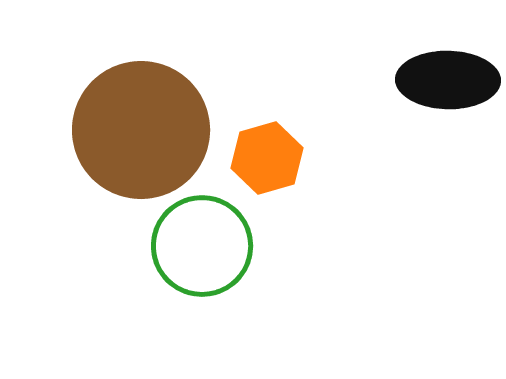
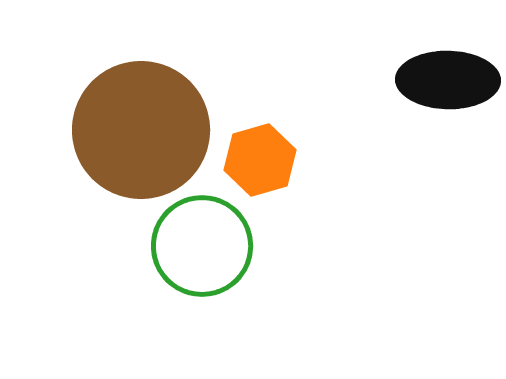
orange hexagon: moved 7 px left, 2 px down
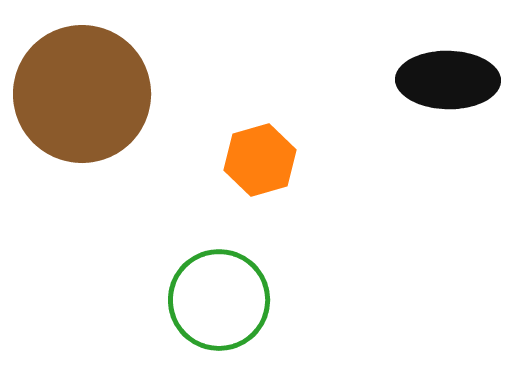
brown circle: moved 59 px left, 36 px up
green circle: moved 17 px right, 54 px down
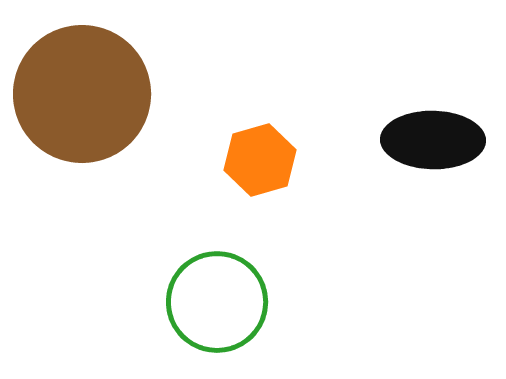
black ellipse: moved 15 px left, 60 px down
green circle: moved 2 px left, 2 px down
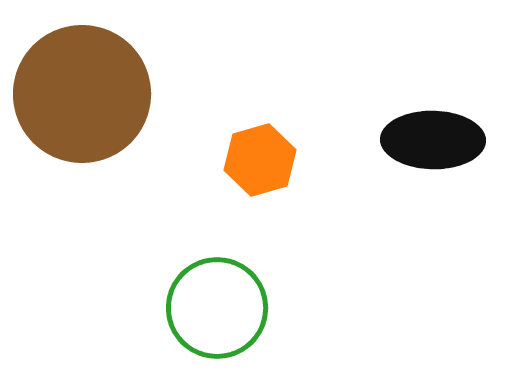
green circle: moved 6 px down
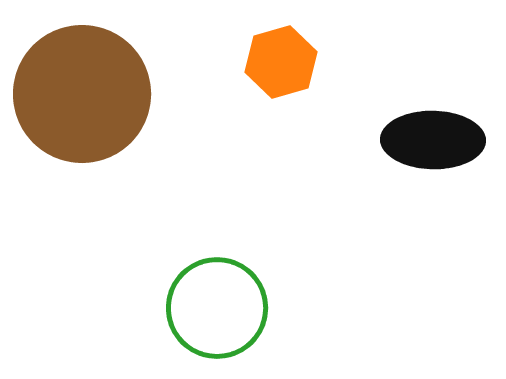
orange hexagon: moved 21 px right, 98 px up
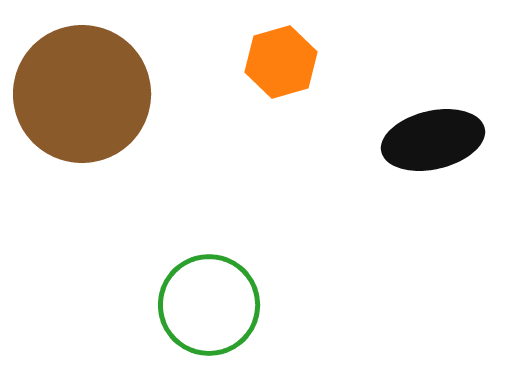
black ellipse: rotated 14 degrees counterclockwise
green circle: moved 8 px left, 3 px up
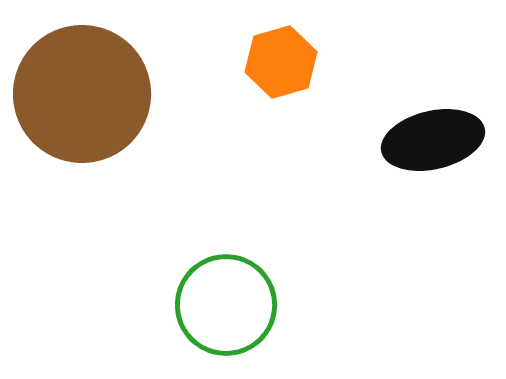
green circle: moved 17 px right
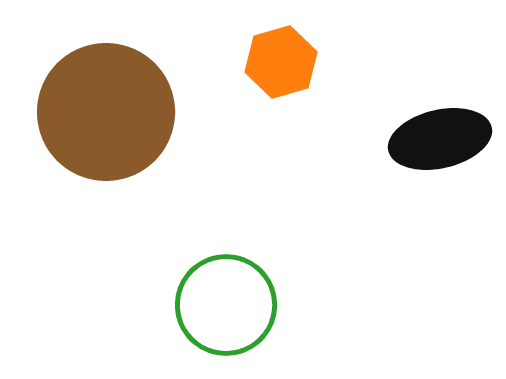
brown circle: moved 24 px right, 18 px down
black ellipse: moved 7 px right, 1 px up
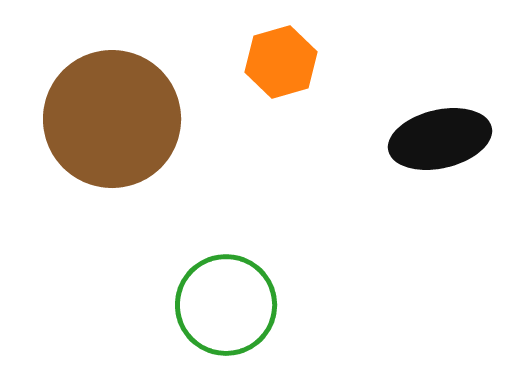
brown circle: moved 6 px right, 7 px down
